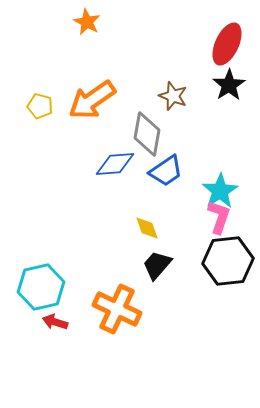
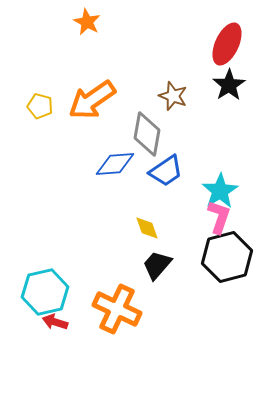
black hexagon: moved 1 px left, 4 px up; rotated 9 degrees counterclockwise
cyan hexagon: moved 4 px right, 5 px down
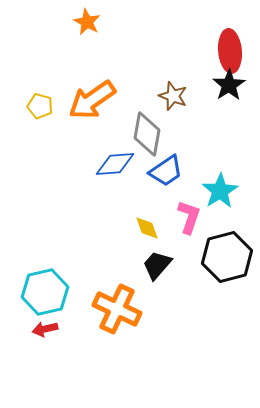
red ellipse: moved 3 px right, 7 px down; rotated 30 degrees counterclockwise
pink L-shape: moved 30 px left
red arrow: moved 10 px left, 7 px down; rotated 30 degrees counterclockwise
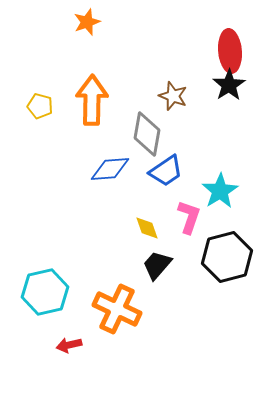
orange star: rotated 24 degrees clockwise
orange arrow: rotated 126 degrees clockwise
blue diamond: moved 5 px left, 5 px down
red arrow: moved 24 px right, 16 px down
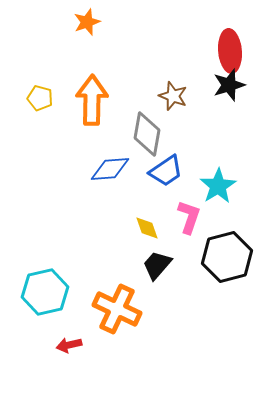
black star: rotated 16 degrees clockwise
yellow pentagon: moved 8 px up
cyan star: moved 2 px left, 5 px up
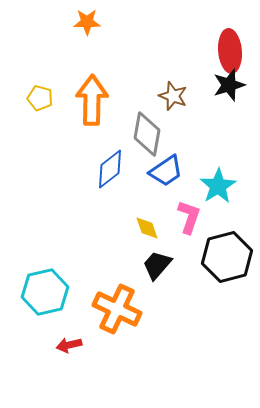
orange star: rotated 20 degrees clockwise
blue diamond: rotated 33 degrees counterclockwise
